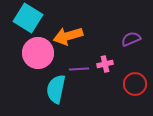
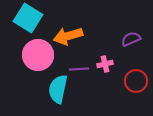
pink circle: moved 2 px down
red circle: moved 1 px right, 3 px up
cyan semicircle: moved 2 px right
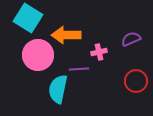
orange arrow: moved 2 px left, 1 px up; rotated 16 degrees clockwise
pink cross: moved 6 px left, 12 px up
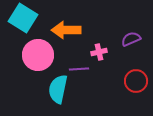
cyan square: moved 5 px left
orange arrow: moved 5 px up
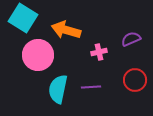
orange arrow: rotated 16 degrees clockwise
purple line: moved 12 px right, 18 px down
red circle: moved 1 px left, 1 px up
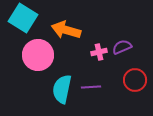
purple semicircle: moved 9 px left, 8 px down
cyan semicircle: moved 4 px right
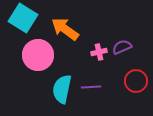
orange arrow: moved 1 px left, 1 px up; rotated 20 degrees clockwise
red circle: moved 1 px right, 1 px down
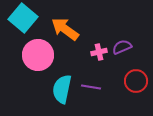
cyan square: rotated 8 degrees clockwise
purple line: rotated 12 degrees clockwise
